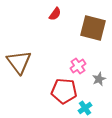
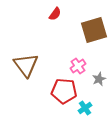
brown square: moved 1 px right, 2 px down; rotated 32 degrees counterclockwise
brown triangle: moved 7 px right, 3 px down
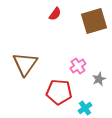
brown square: moved 9 px up
brown triangle: moved 1 px left, 1 px up; rotated 12 degrees clockwise
red pentagon: moved 5 px left, 1 px down
